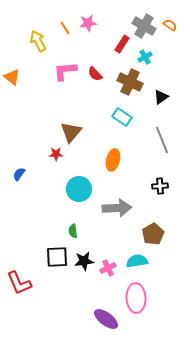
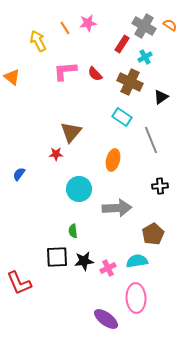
gray line: moved 11 px left
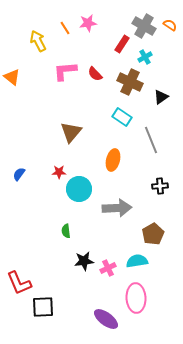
red star: moved 3 px right, 18 px down
green semicircle: moved 7 px left
black square: moved 14 px left, 50 px down
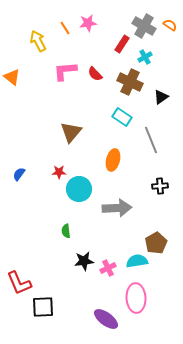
brown pentagon: moved 3 px right, 9 px down
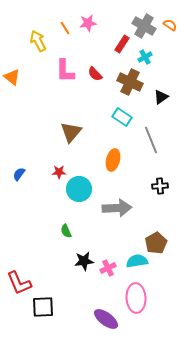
pink L-shape: rotated 85 degrees counterclockwise
green semicircle: rotated 16 degrees counterclockwise
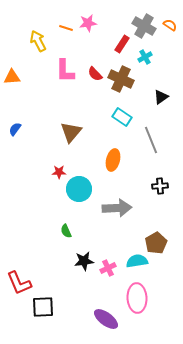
orange line: moved 1 px right; rotated 40 degrees counterclockwise
orange triangle: rotated 42 degrees counterclockwise
brown cross: moved 9 px left, 3 px up
blue semicircle: moved 4 px left, 45 px up
pink ellipse: moved 1 px right
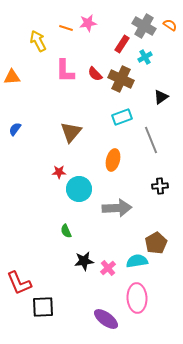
cyan rectangle: rotated 54 degrees counterclockwise
pink cross: rotated 14 degrees counterclockwise
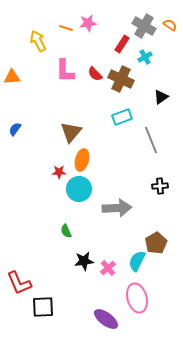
orange ellipse: moved 31 px left
cyan semicircle: rotated 55 degrees counterclockwise
pink ellipse: rotated 12 degrees counterclockwise
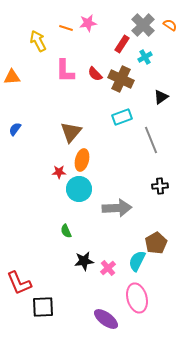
gray cross: moved 1 px left, 1 px up; rotated 15 degrees clockwise
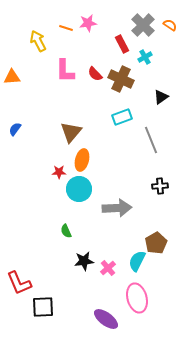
red rectangle: rotated 60 degrees counterclockwise
